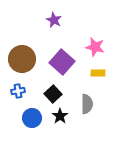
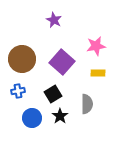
pink star: moved 1 px right, 1 px up; rotated 24 degrees counterclockwise
black square: rotated 12 degrees clockwise
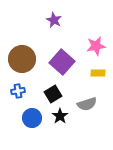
gray semicircle: rotated 72 degrees clockwise
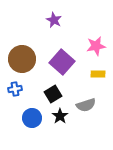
yellow rectangle: moved 1 px down
blue cross: moved 3 px left, 2 px up
gray semicircle: moved 1 px left, 1 px down
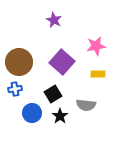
brown circle: moved 3 px left, 3 px down
gray semicircle: rotated 24 degrees clockwise
blue circle: moved 5 px up
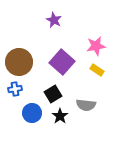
yellow rectangle: moved 1 px left, 4 px up; rotated 32 degrees clockwise
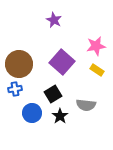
brown circle: moved 2 px down
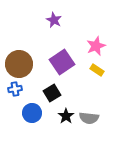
pink star: rotated 12 degrees counterclockwise
purple square: rotated 15 degrees clockwise
black square: moved 1 px left, 1 px up
gray semicircle: moved 3 px right, 13 px down
black star: moved 6 px right
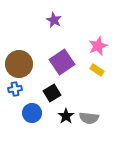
pink star: moved 2 px right
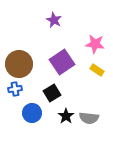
pink star: moved 3 px left, 2 px up; rotated 30 degrees clockwise
